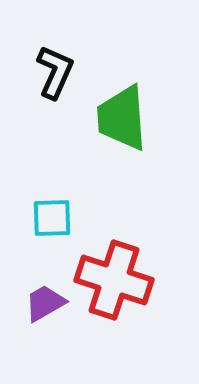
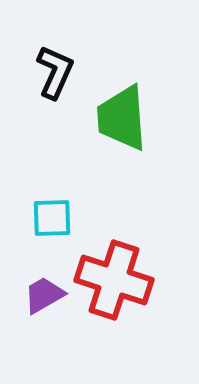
purple trapezoid: moved 1 px left, 8 px up
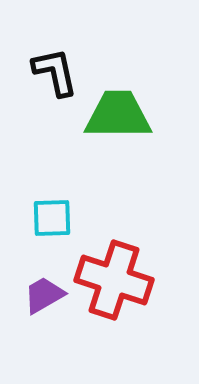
black L-shape: rotated 36 degrees counterclockwise
green trapezoid: moved 4 px left, 3 px up; rotated 94 degrees clockwise
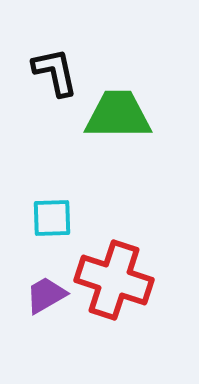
purple trapezoid: moved 2 px right
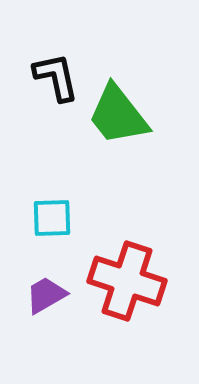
black L-shape: moved 1 px right, 5 px down
green trapezoid: rotated 128 degrees counterclockwise
red cross: moved 13 px right, 1 px down
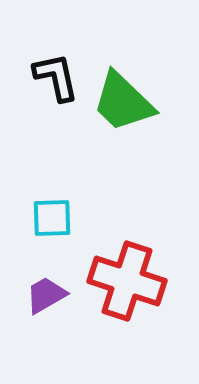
green trapezoid: moved 5 px right, 13 px up; rotated 8 degrees counterclockwise
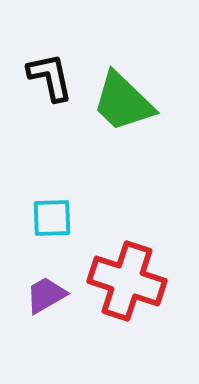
black L-shape: moved 6 px left
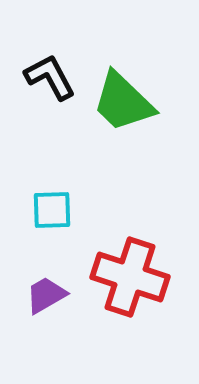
black L-shape: rotated 16 degrees counterclockwise
cyan square: moved 8 px up
red cross: moved 3 px right, 4 px up
